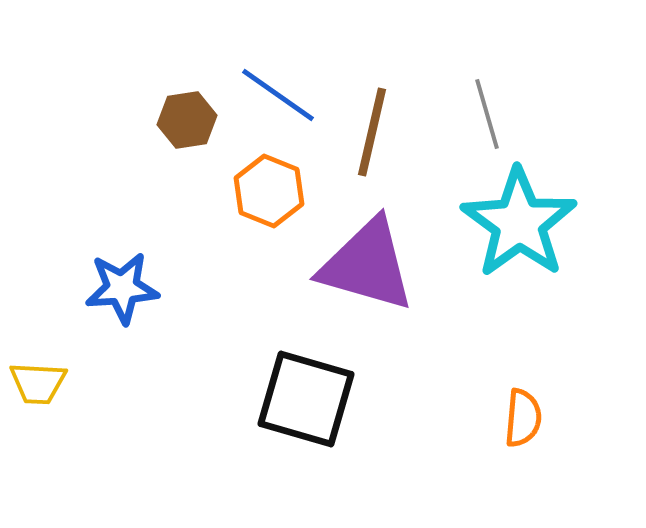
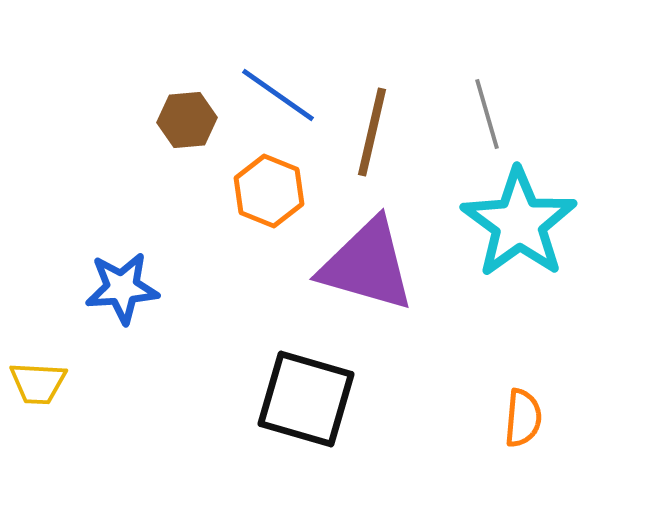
brown hexagon: rotated 4 degrees clockwise
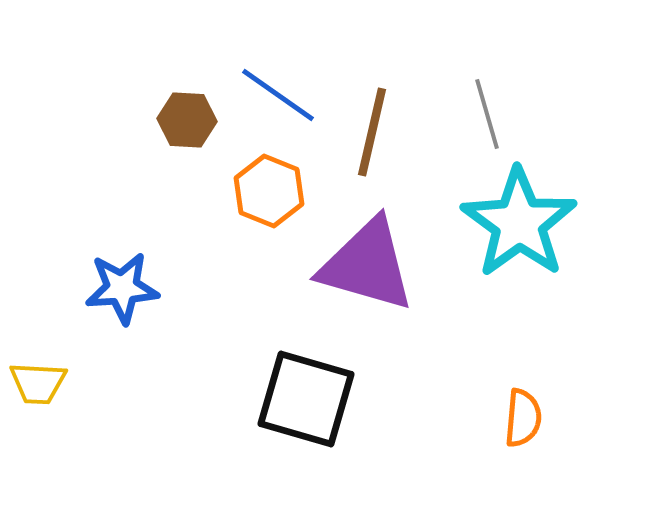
brown hexagon: rotated 8 degrees clockwise
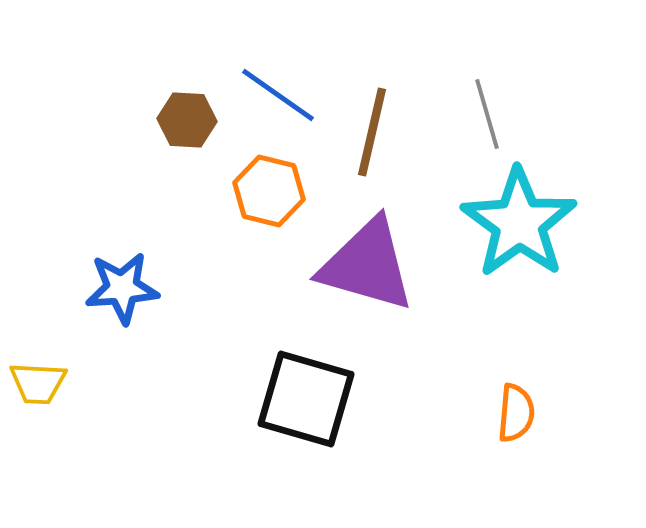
orange hexagon: rotated 8 degrees counterclockwise
orange semicircle: moved 7 px left, 5 px up
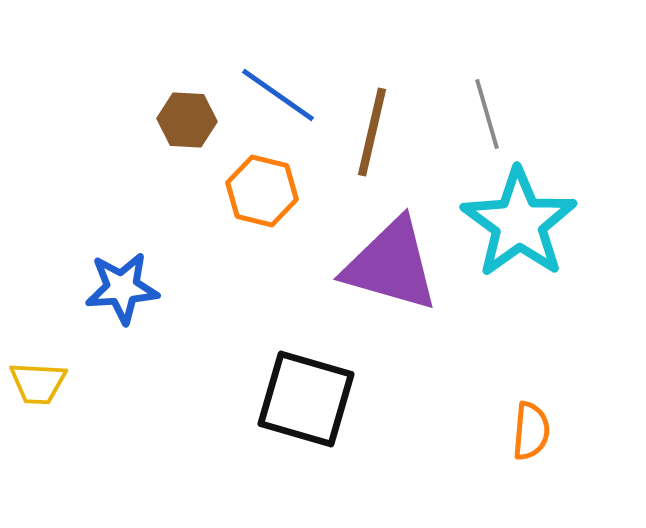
orange hexagon: moved 7 px left
purple triangle: moved 24 px right
orange semicircle: moved 15 px right, 18 px down
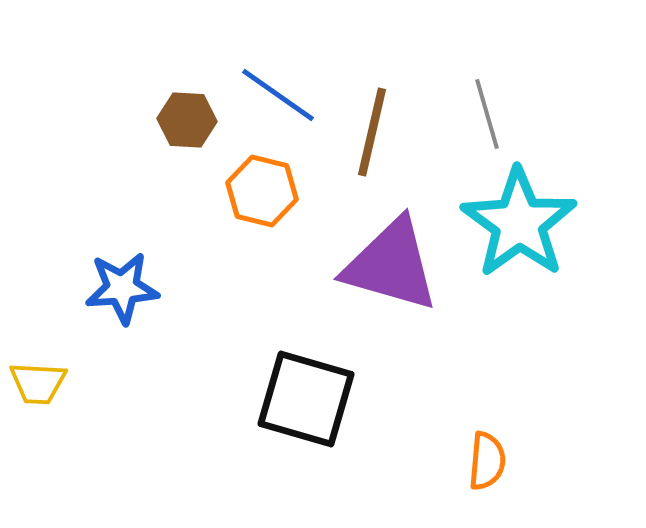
orange semicircle: moved 44 px left, 30 px down
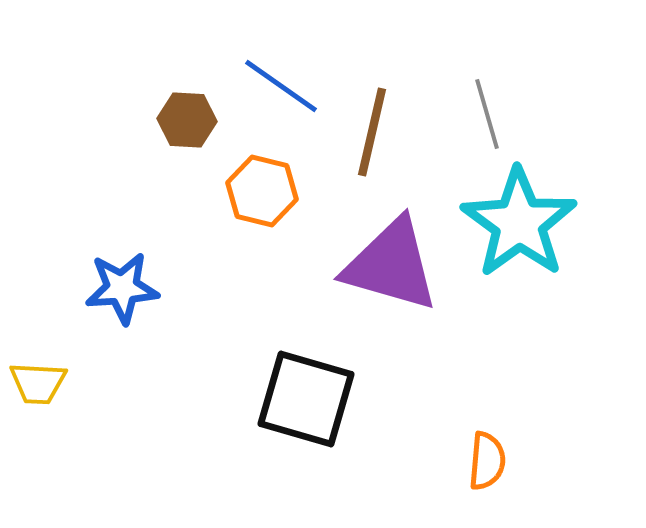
blue line: moved 3 px right, 9 px up
